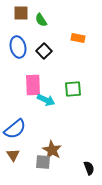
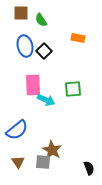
blue ellipse: moved 7 px right, 1 px up
blue semicircle: moved 2 px right, 1 px down
brown triangle: moved 5 px right, 7 px down
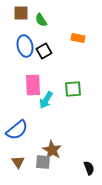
black square: rotated 14 degrees clockwise
cyan arrow: rotated 96 degrees clockwise
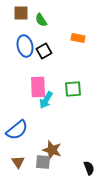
pink rectangle: moved 5 px right, 2 px down
brown star: rotated 12 degrees counterclockwise
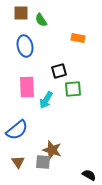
black square: moved 15 px right, 20 px down; rotated 14 degrees clockwise
pink rectangle: moved 11 px left
black semicircle: moved 7 px down; rotated 40 degrees counterclockwise
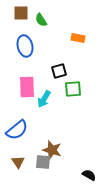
cyan arrow: moved 2 px left, 1 px up
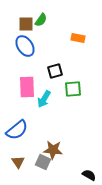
brown square: moved 5 px right, 11 px down
green semicircle: rotated 112 degrees counterclockwise
blue ellipse: rotated 20 degrees counterclockwise
black square: moved 4 px left
brown star: moved 1 px right; rotated 12 degrees counterclockwise
gray square: rotated 21 degrees clockwise
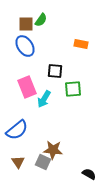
orange rectangle: moved 3 px right, 6 px down
black square: rotated 21 degrees clockwise
pink rectangle: rotated 20 degrees counterclockwise
black semicircle: moved 1 px up
